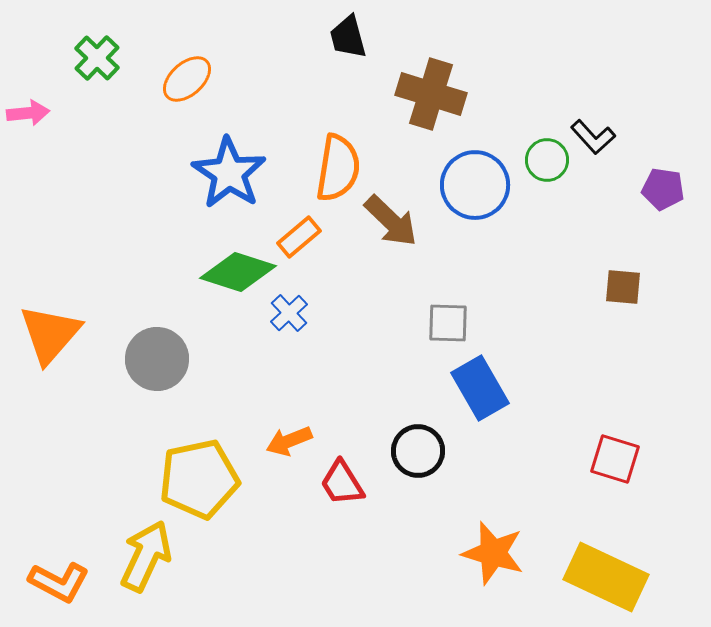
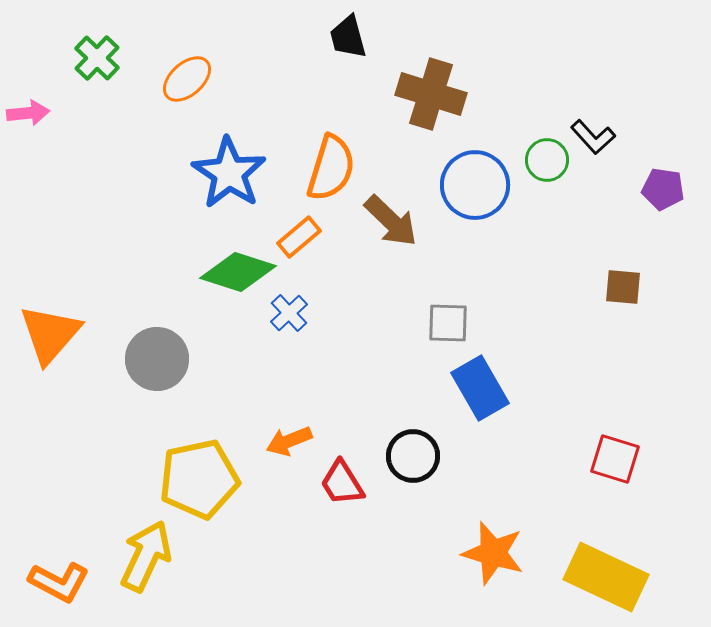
orange semicircle: moved 7 px left; rotated 8 degrees clockwise
black circle: moved 5 px left, 5 px down
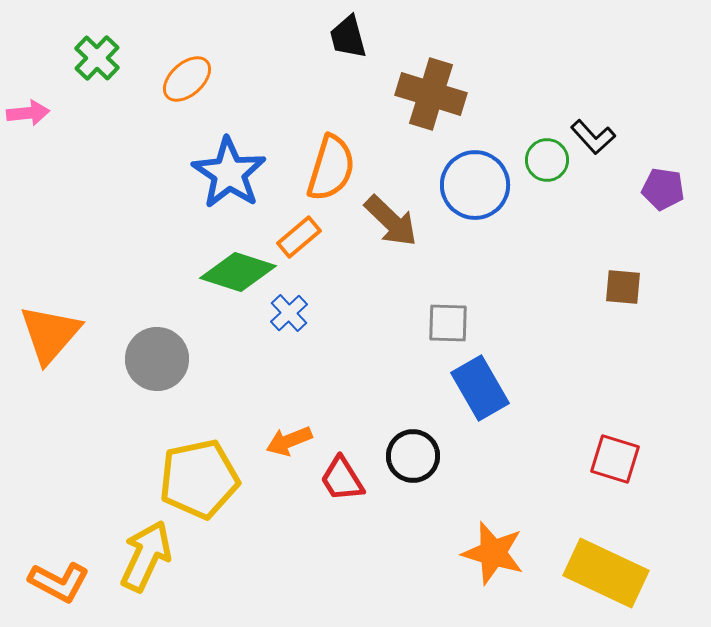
red trapezoid: moved 4 px up
yellow rectangle: moved 4 px up
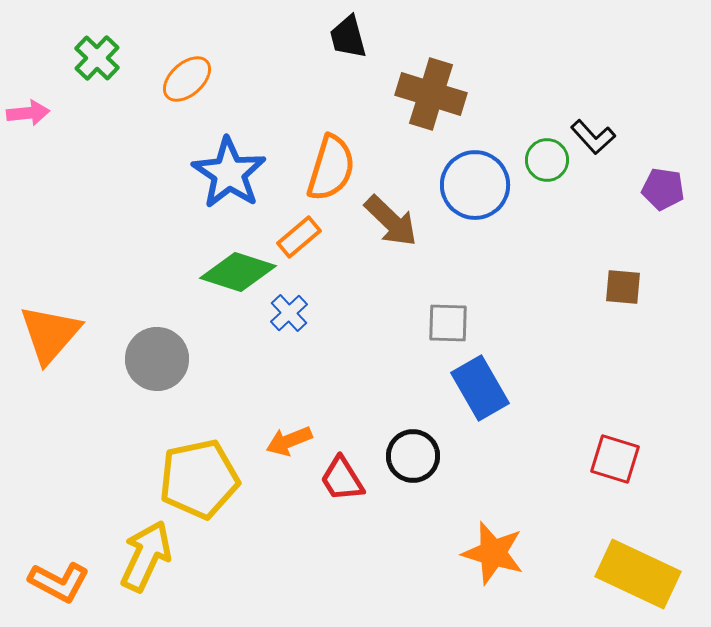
yellow rectangle: moved 32 px right, 1 px down
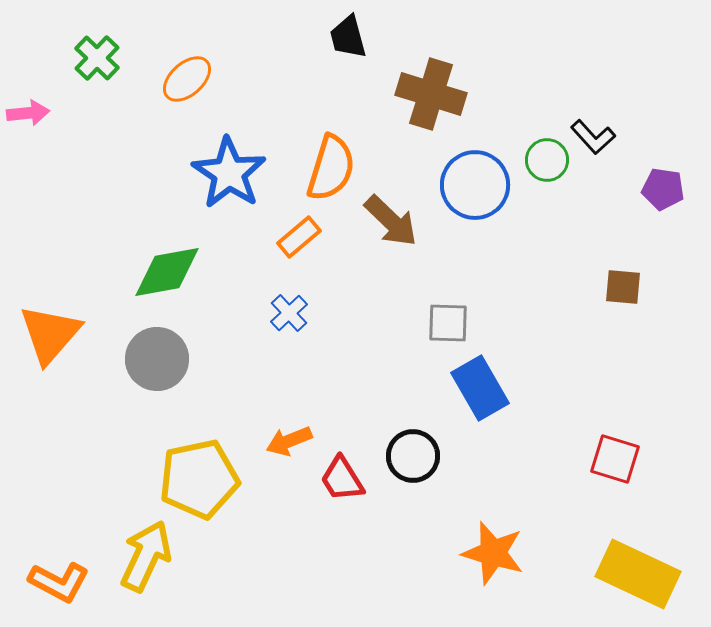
green diamond: moved 71 px left; rotated 28 degrees counterclockwise
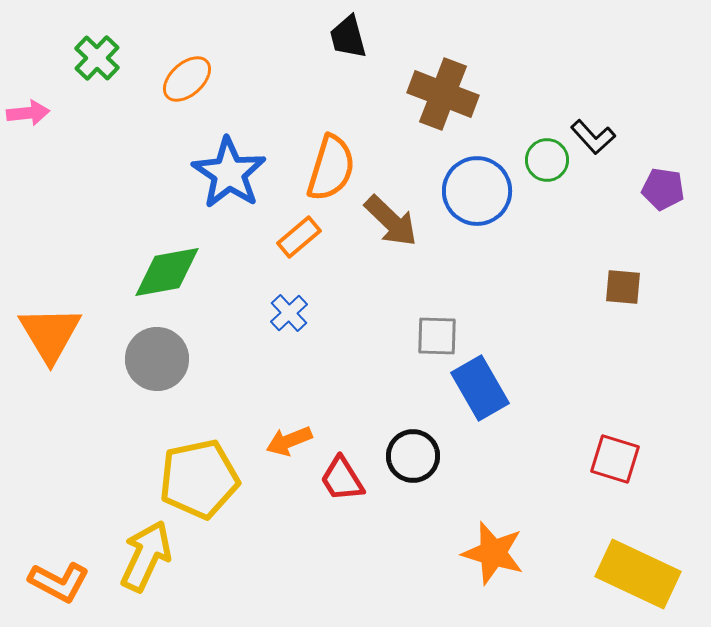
brown cross: moved 12 px right; rotated 4 degrees clockwise
blue circle: moved 2 px right, 6 px down
gray square: moved 11 px left, 13 px down
orange triangle: rotated 12 degrees counterclockwise
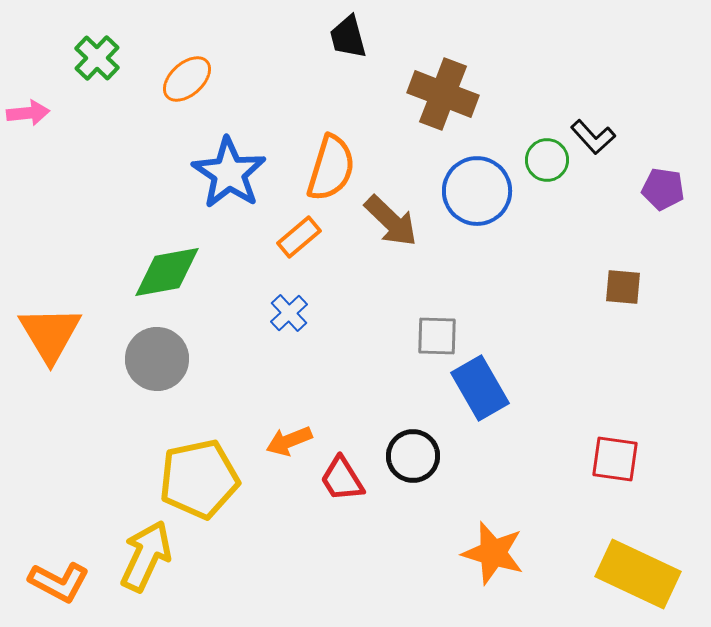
red square: rotated 9 degrees counterclockwise
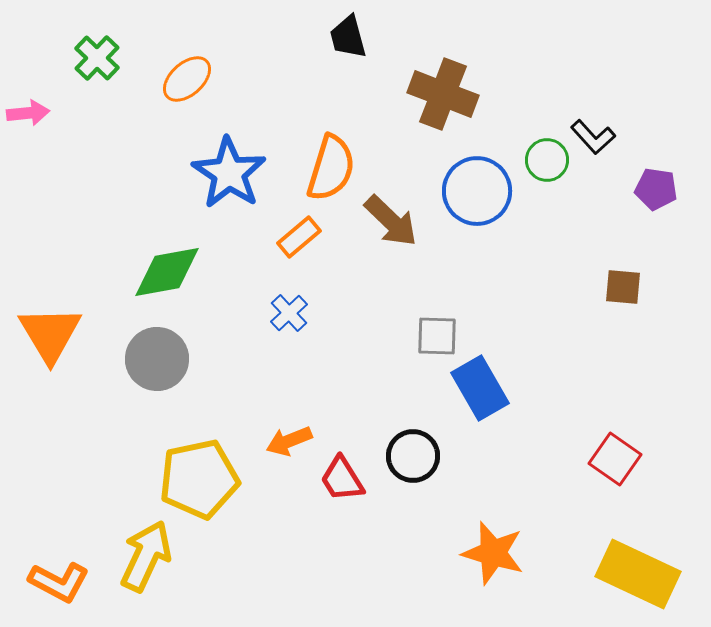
purple pentagon: moved 7 px left
red square: rotated 27 degrees clockwise
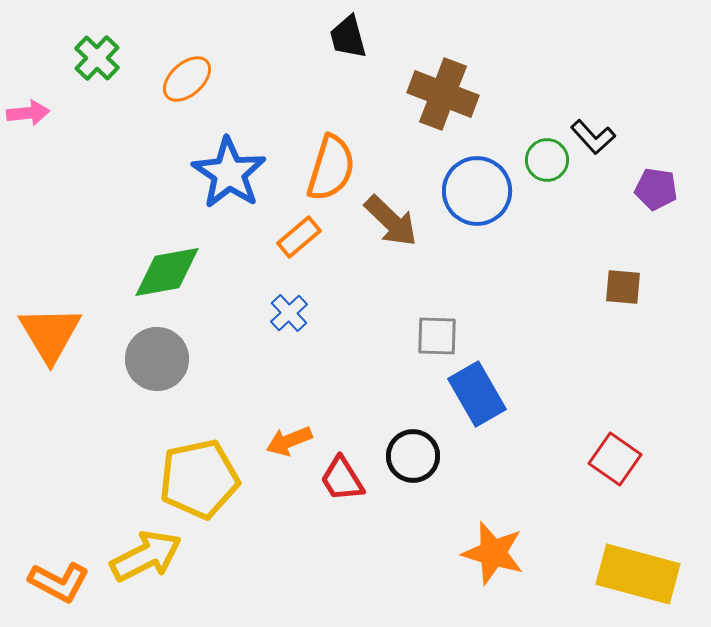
blue rectangle: moved 3 px left, 6 px down
yellow arrow: rotated 38 degrees clockwise
yellow rectangle: rotated 10 degrees counterclockwise
